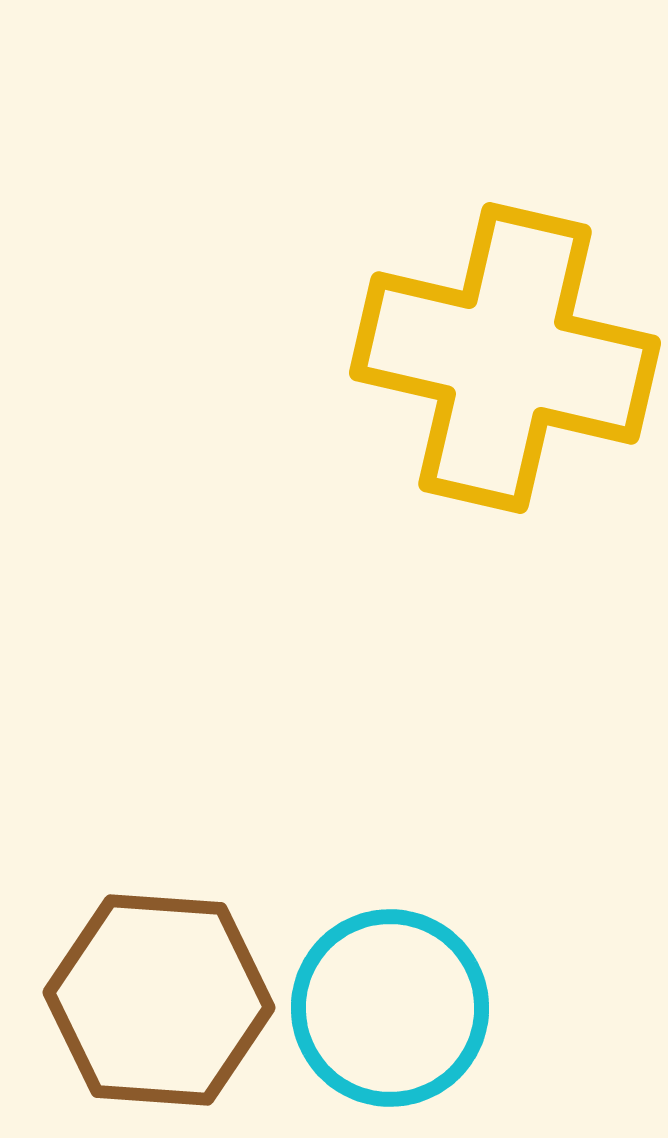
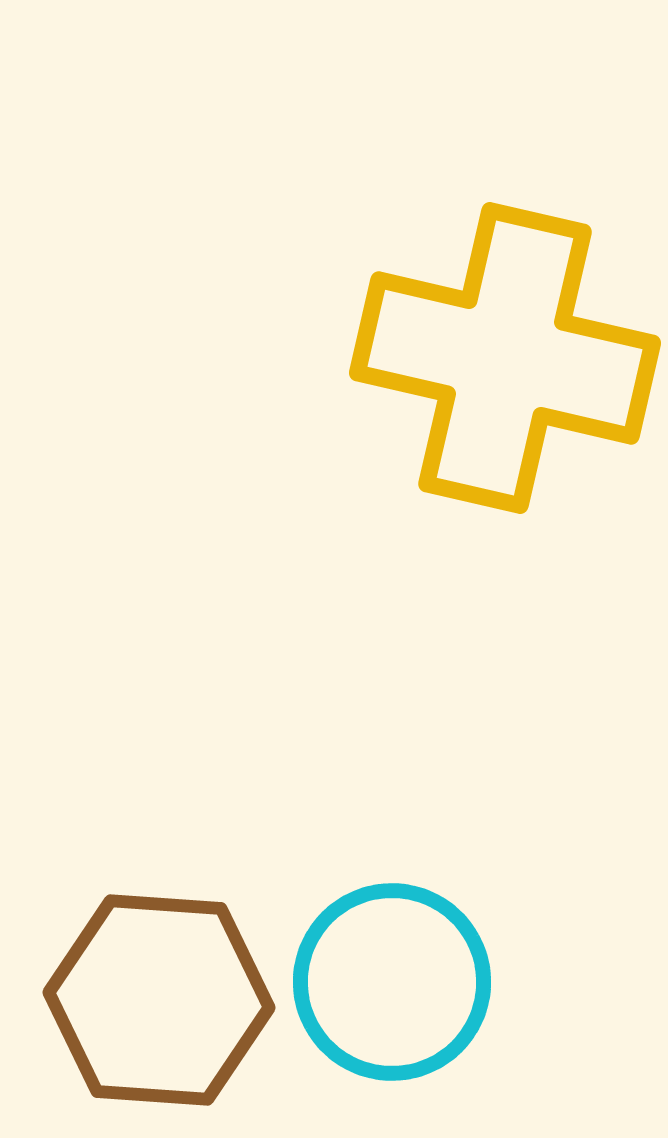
cyan circle: moved 2 px right, 26 px up
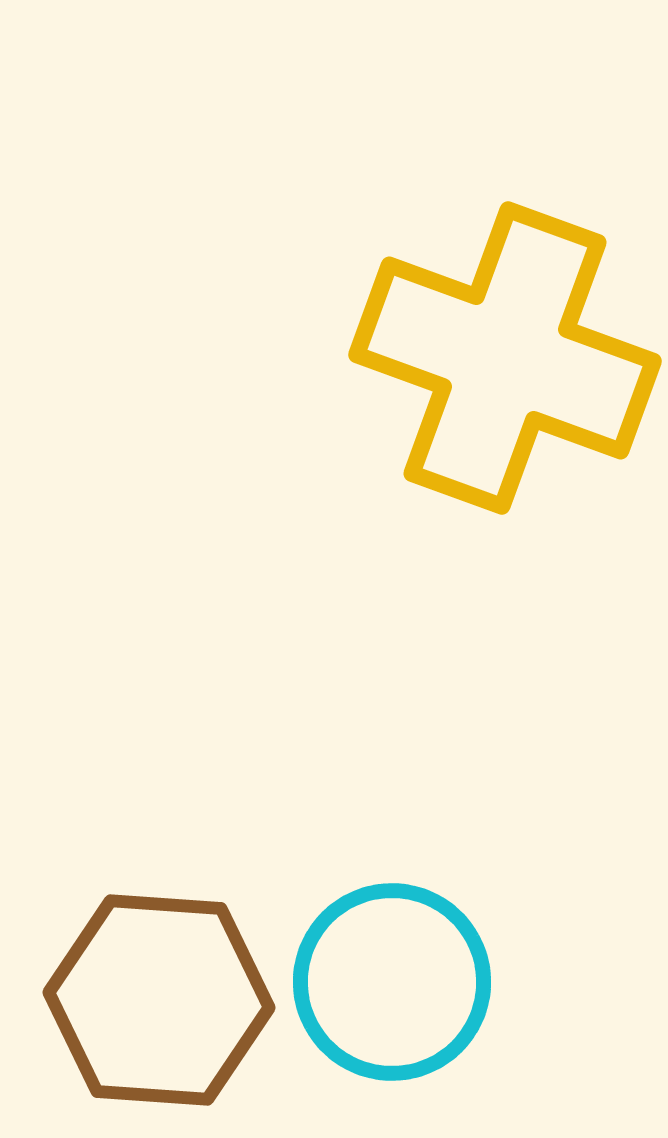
yellow cross: rotated 7 degrees clockwise
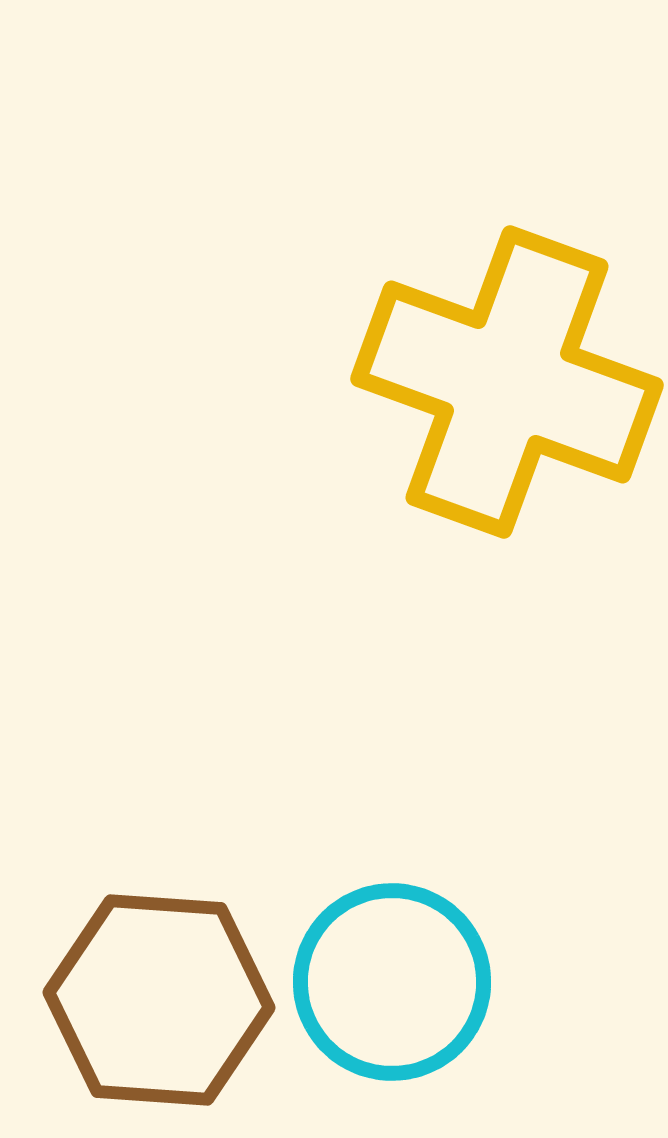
yellow cross: moved 2 px right, 24 px down
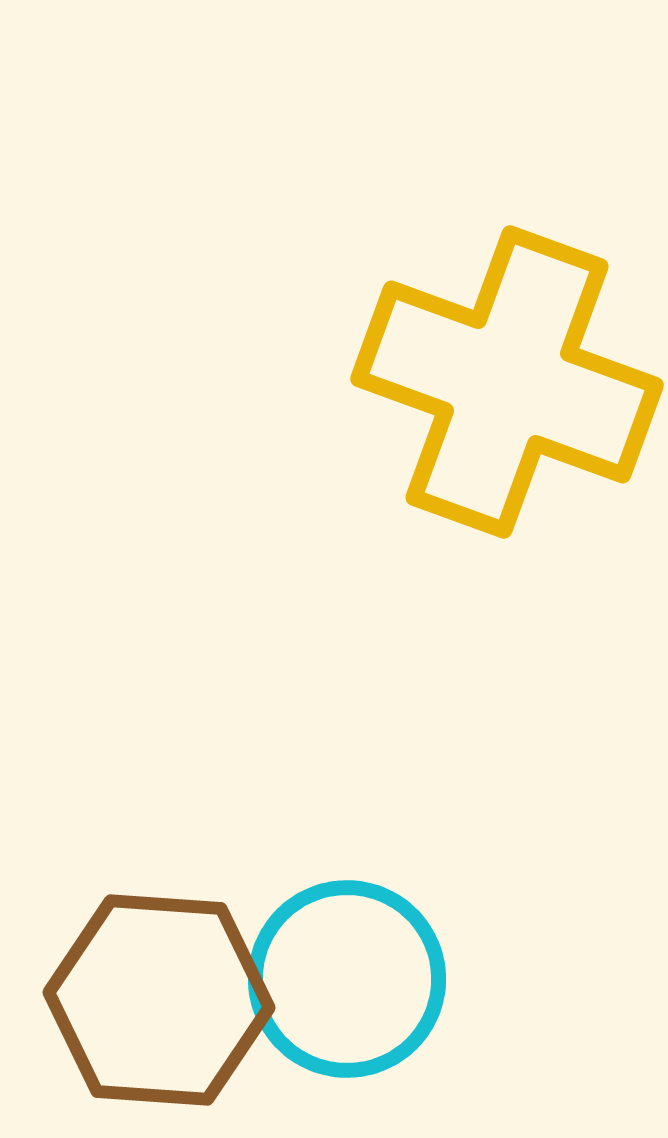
cyan circle: moved 45 px left, 3 px up
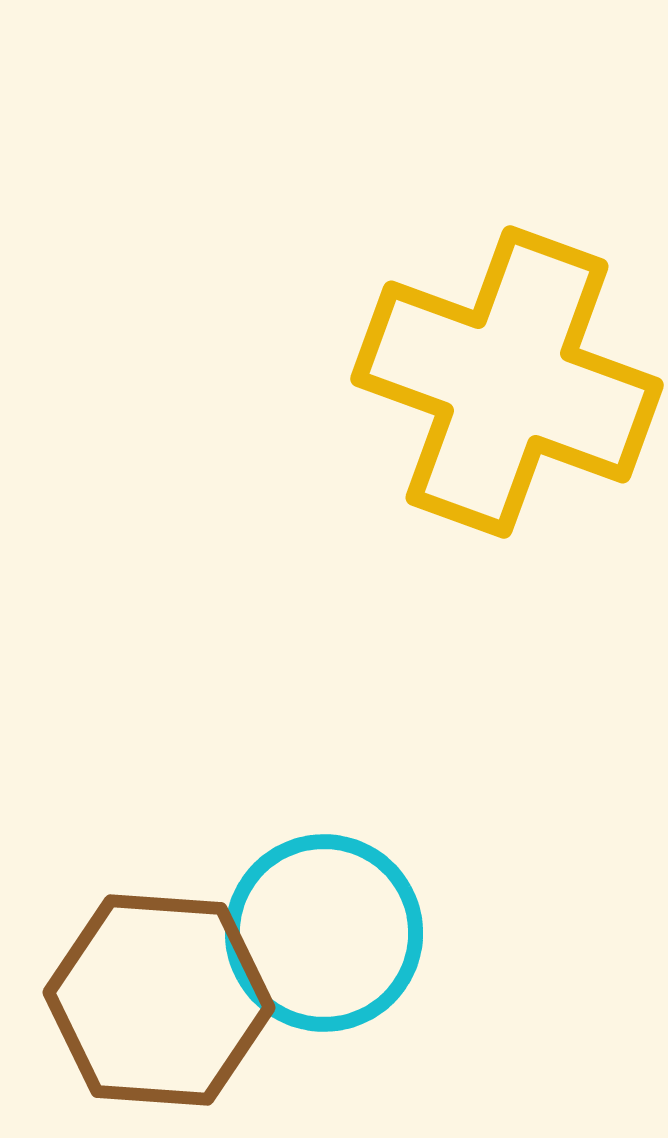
cyan circle: moved 23 px left, 46 px up
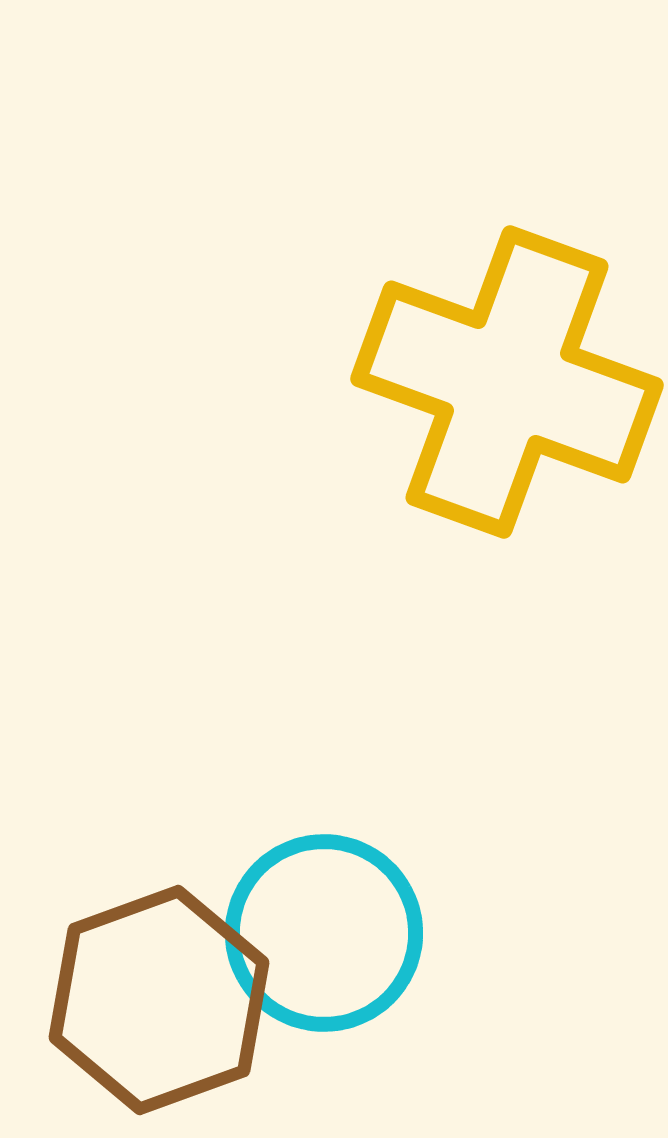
brown hexagon: rotated 24 degrees counterclockwise
